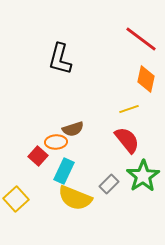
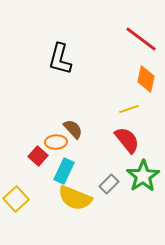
brown semicircle: rotated 115 degrees counterclockwise
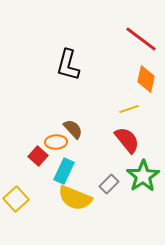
black L-shape: moved 8 px right, 6 px down
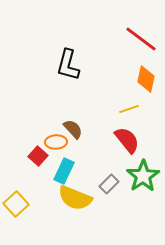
yellow square: moved 5 px down
